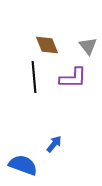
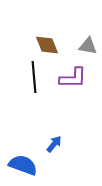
gray triangle: rotated 42 degrees counterclockwise
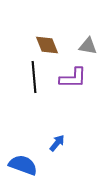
blue arrow: moved 3 px right, 1 px up
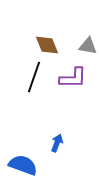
black line: rotated 24 degrees clockwise
blue arrow: rotated 18 degrees counterclockwise
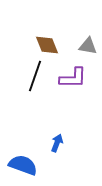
black line: moved 1 px right, 1 px up
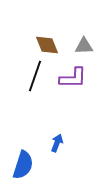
gray triangle: moved 4 px left; rotated 12 degrees counterclockwise
blue semicircle: rotated 88 degrees clockwise
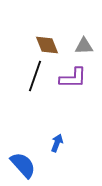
blue semicircle: rotated 60 degrees counterclockwise
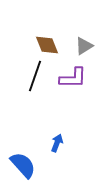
gray triangle: rotated 30 degrees counterclockwise
